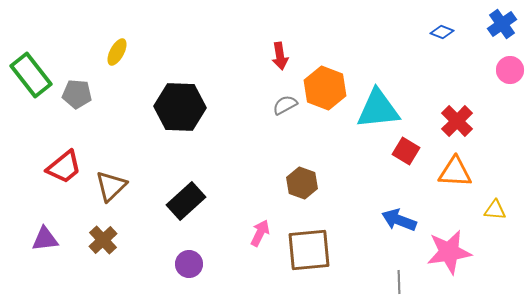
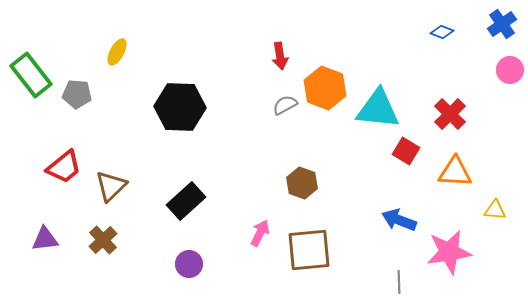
cyan triangle: rotated 12 degrees clockwise
red cross: moved 7 px left, 7 px up
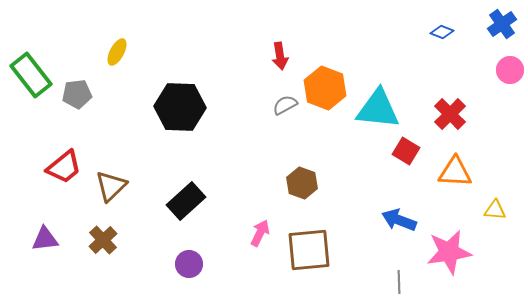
gray pentagon: rotated 12 degrees counterclockwise
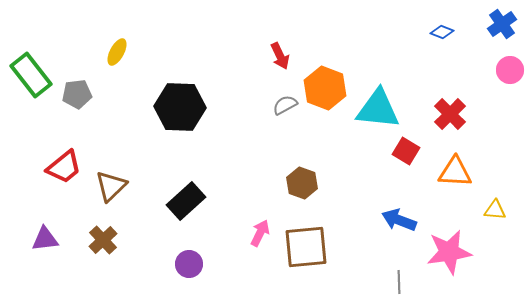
red arrow: rotated 16 degrees counterclockwise
brown square: moved 3 px left, 3 px up
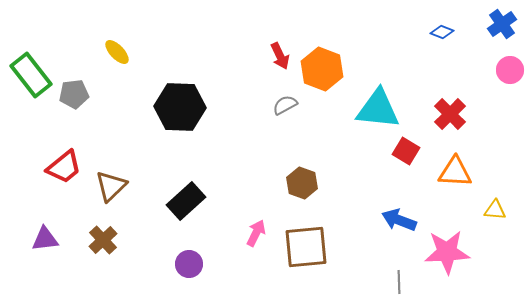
yellow ellipse: rotated 72 degrees counterclockwise
orange hexagon: moved 3 px left, 19 px up
gray pentagon: moved 3 px left
pink arrow: moved 4 px left
pink star: moved 2 px left; rotated 6 degrees clockwise
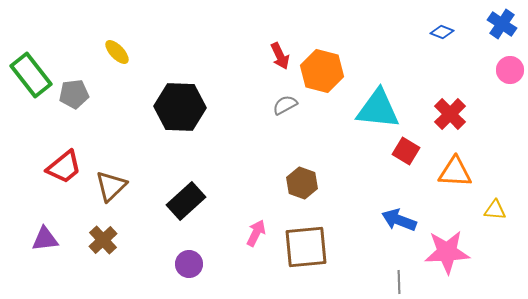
blue cross: rotated 20 degrees counterclockwise
orange hexagon: moved 2 px down; rotated 6 degrees counterclockwise
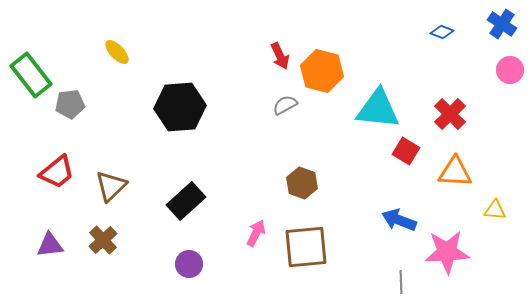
gray pentagon: moved 4 px left, 10 px down
black hexagon: rotated 6 degrees counterclockwise
red trapezoid: moved 7 px left, 5 px down
purple triangle: moved 5 px right, 6 px down
gray line: moved 2 px right
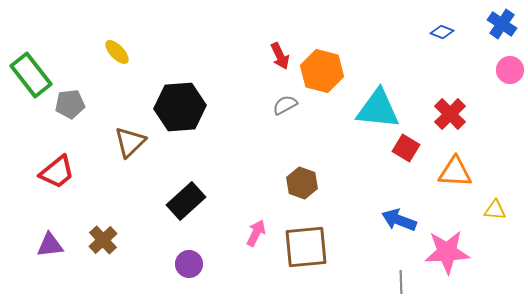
red square: moved 3 px up
brown triangle: moved 19 px right, 44 px up
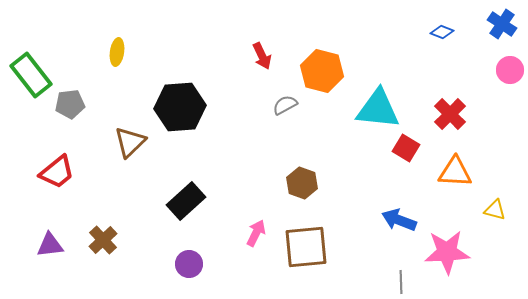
yellow ellipse: rotated 52 degrees clockwise
red arrow: moved 18 px left
yellow triangle: rotated 10 degrees clockwise
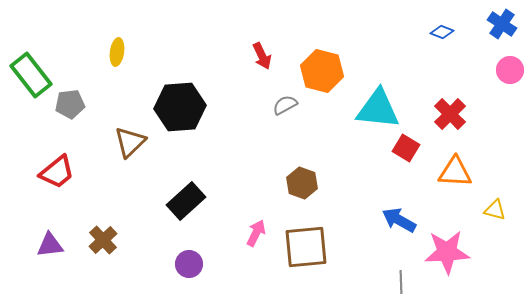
blue arrow: rotated 8 degrees clockwise
